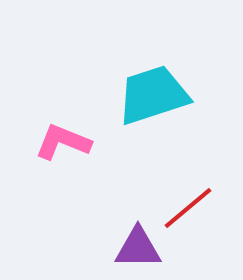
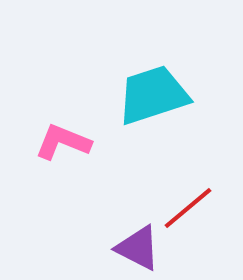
purple triangle: rotated 27 degrees clockwise
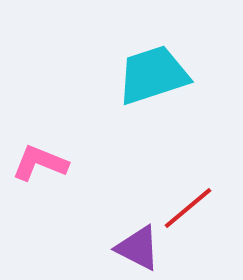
cyan trapezoid: moved 20 px up
pink L-shape: moved 23 px left, 21 px down
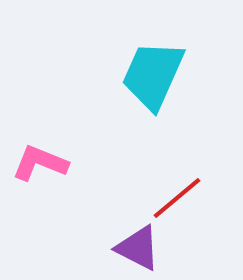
cyan trapezoid: rotated 48 degrees counterclockwise
red line: moved 11 px left, 10 px up
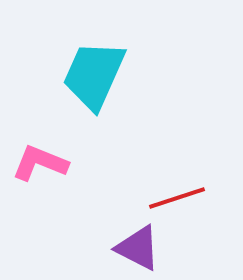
cyan trapezoid: moved 59 px left
red line: rotated 22 degrees clockwise
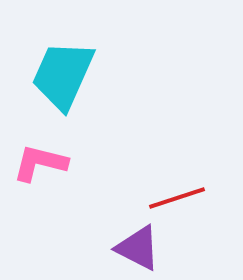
cyan trapezoid: moved 31 px left
pink L-shape: rotated 8 degrees counterclockwise
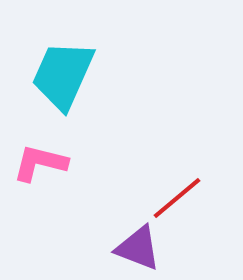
red line: rotated 22 degrees counterclockwise
purple triangle: rotated 6 degrees counterclockwise
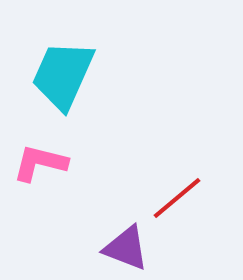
purple triangle: moved 12 px left
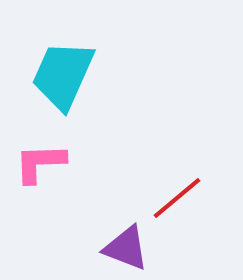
pink L-shape: rotated 16 degrees counterclockwise
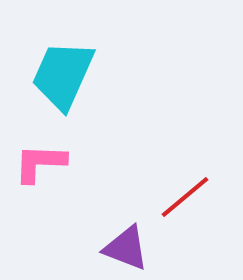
pink L-shape: rotated 4 degrees clockwise
red line: moved 8 px right, 1 px up
